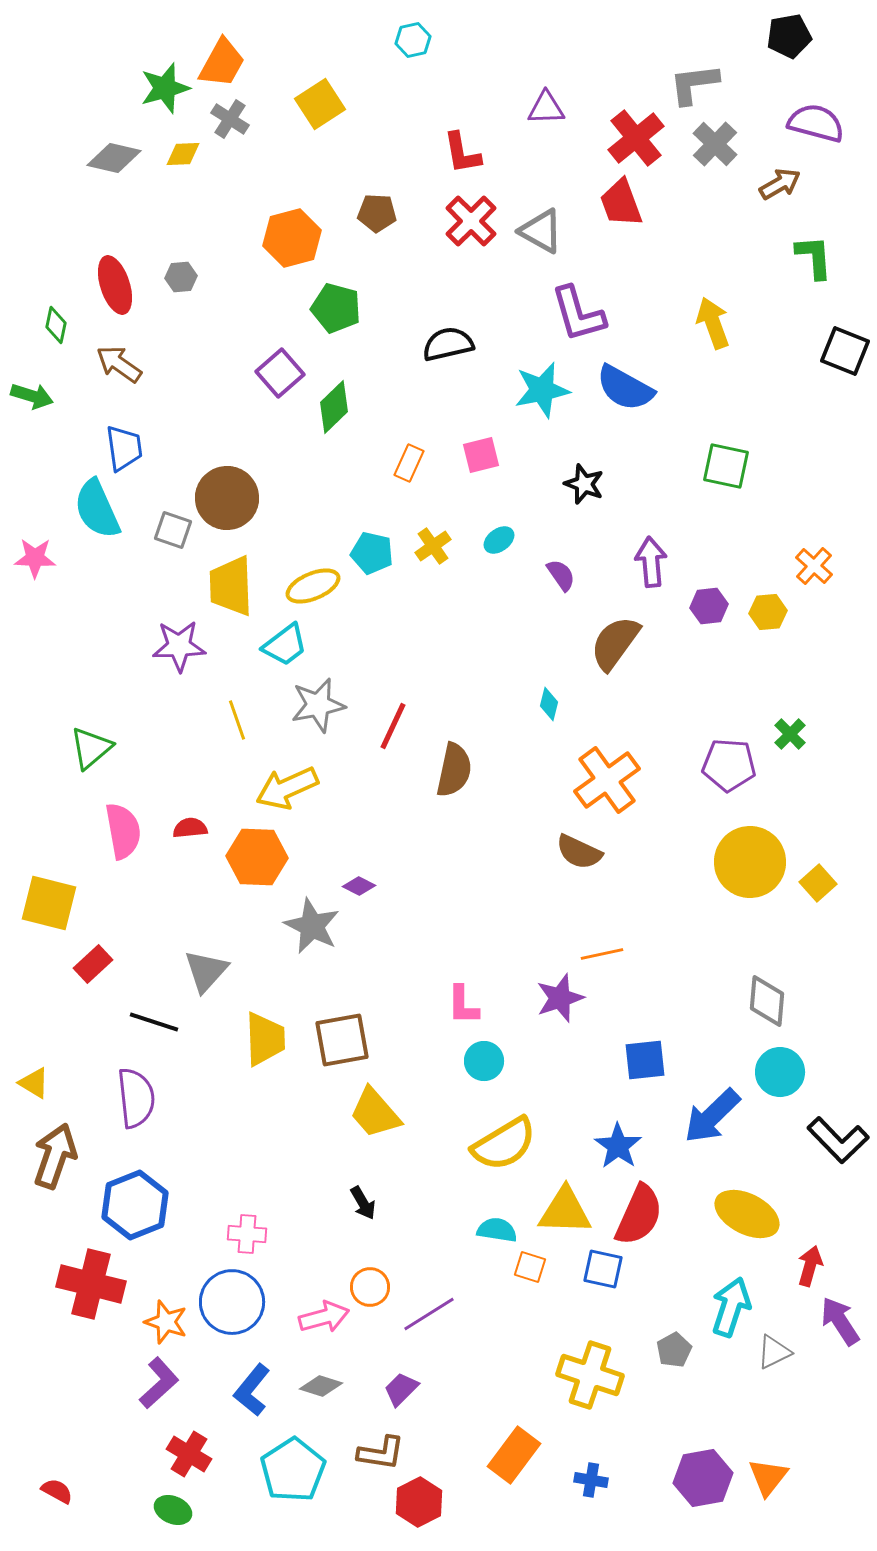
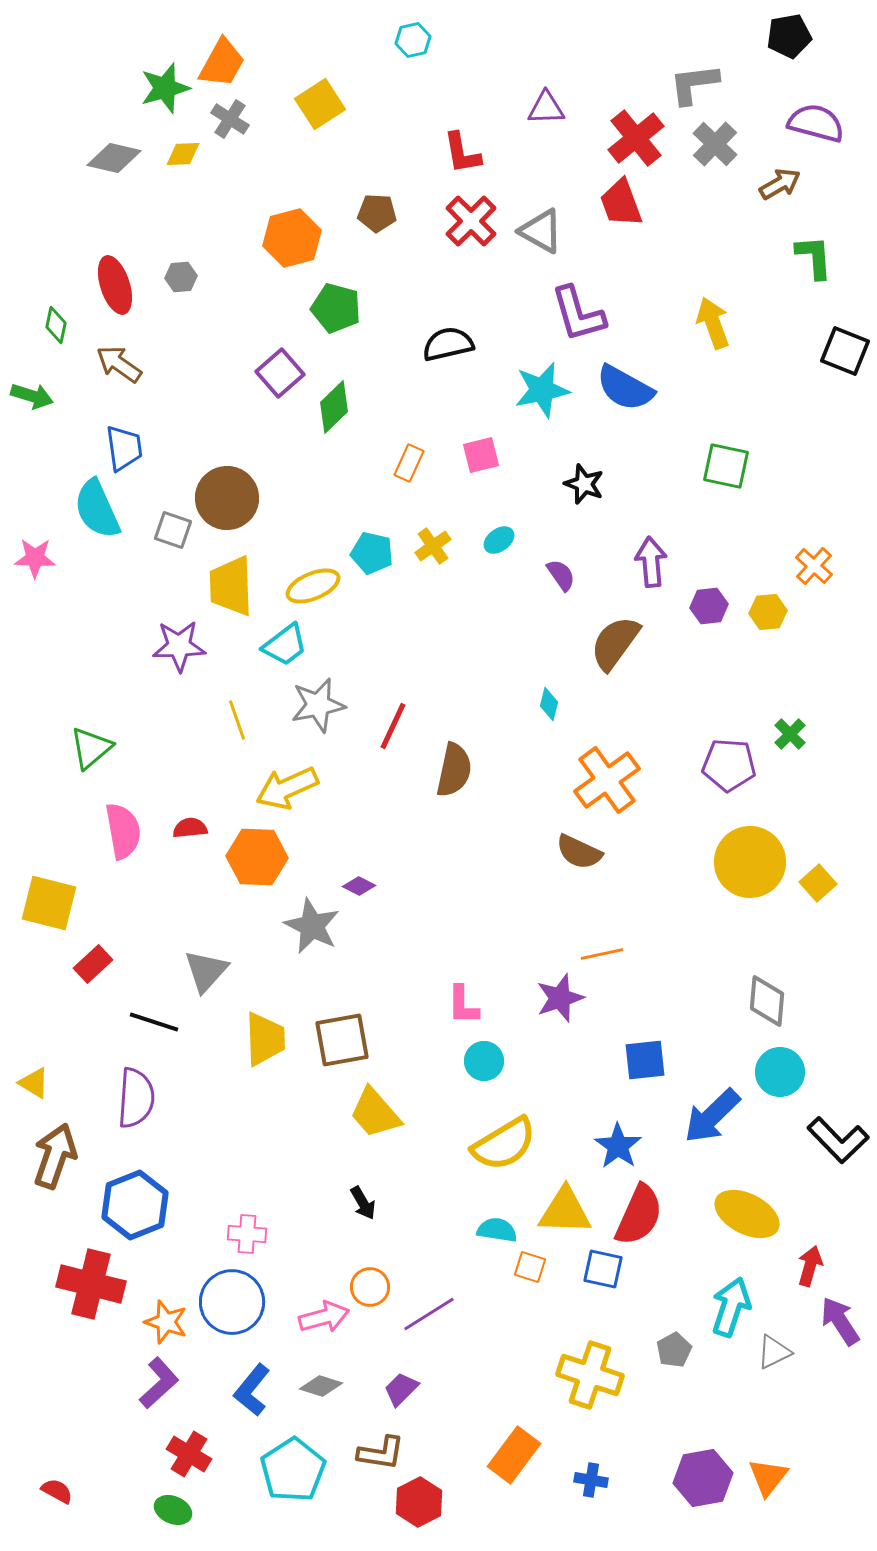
purple semicircle at (136, 1098): rotated 10 degrees clockwise
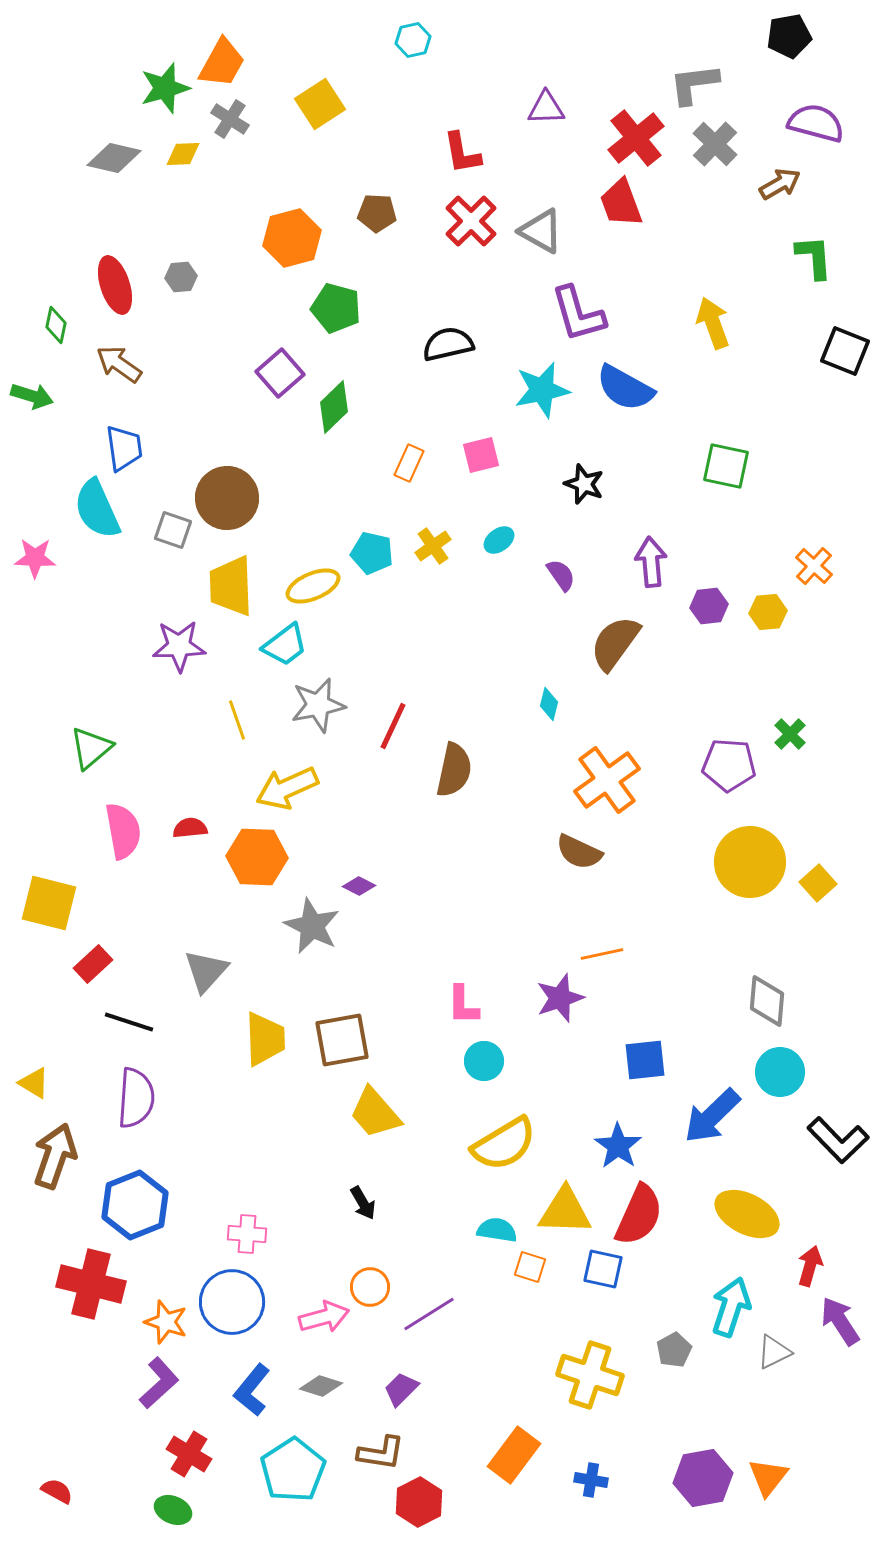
black line at (154, 1022): moved 25 px left
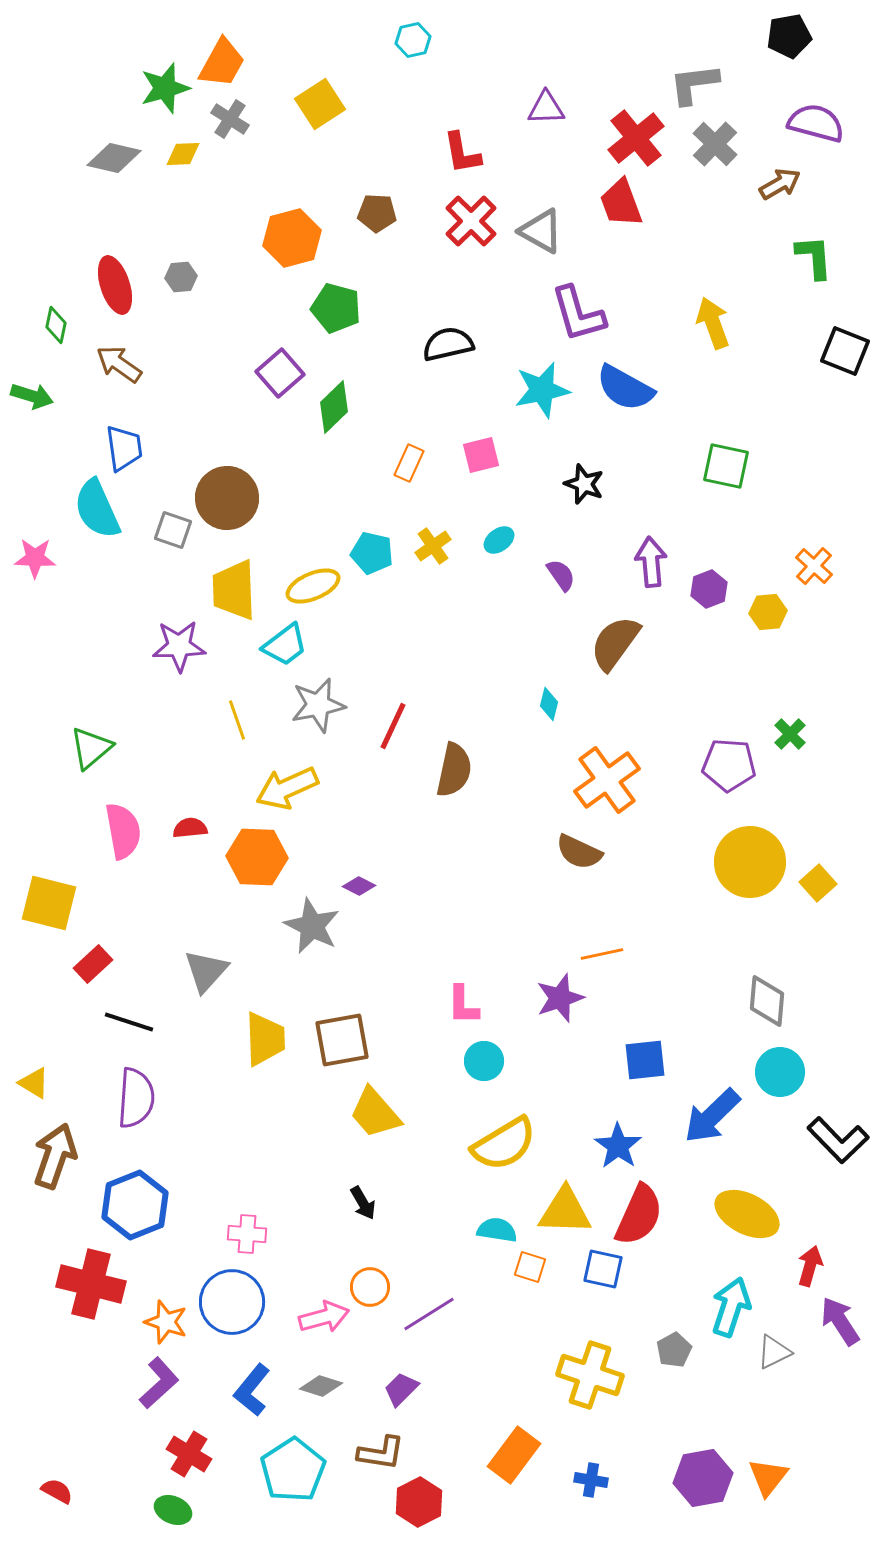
yellow trapezoid at (231, 586): moved 3 px right, 4 px down
purple hexagon at (709, 606): moved 17 px up; rotated 15 degrees counterclockwise
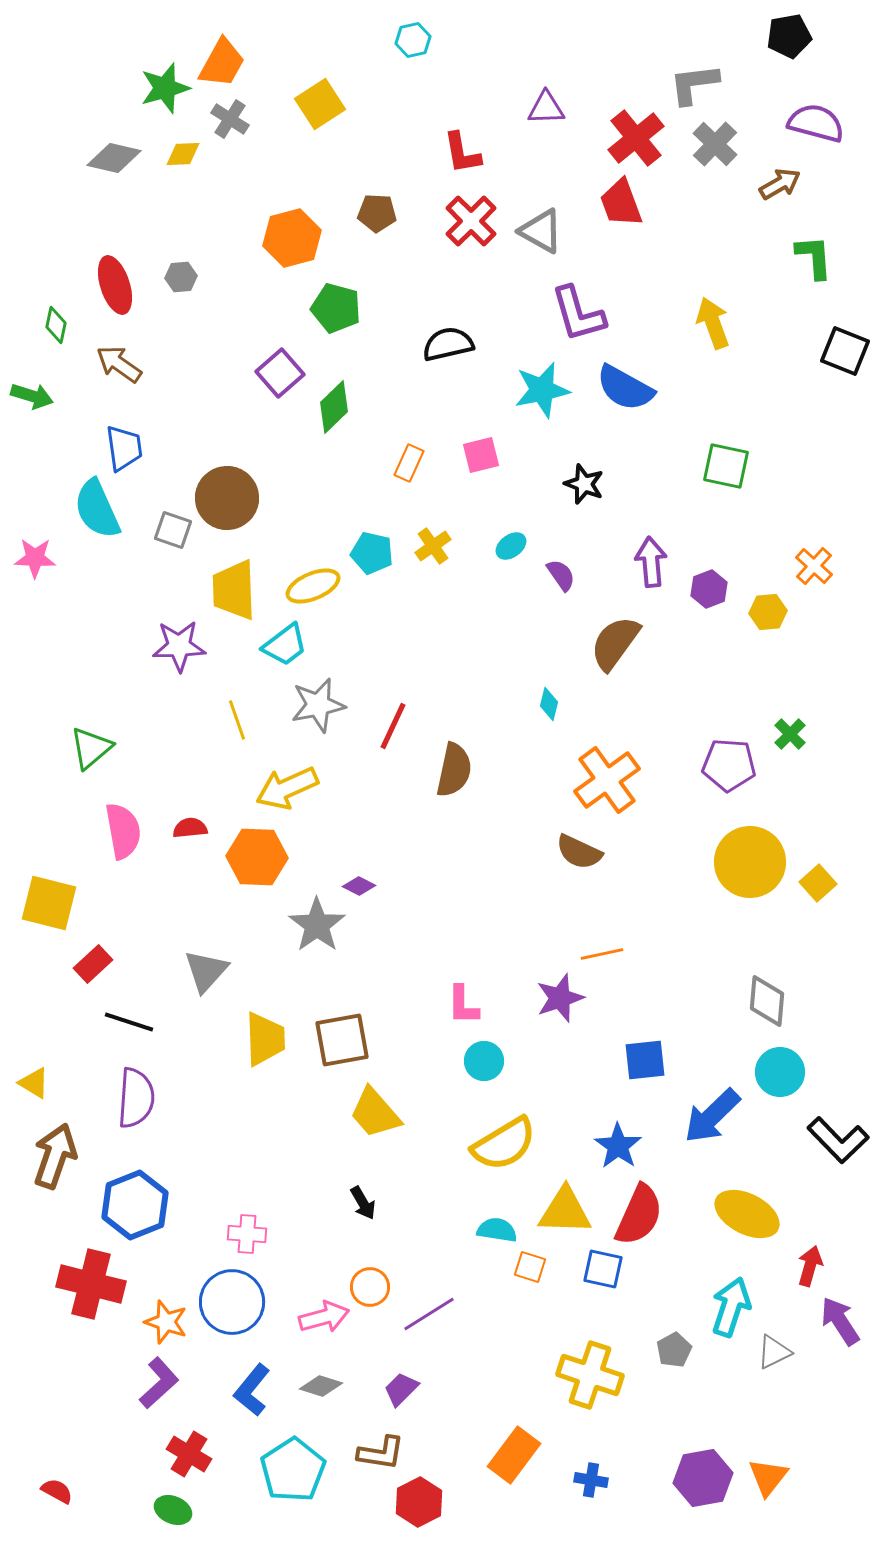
cyan ellipse at (499, 540): moved 12 px right, 6 px down
gray star at (312, 926): moved 5 px right, 1 px up; rotated 10 degrees clockwise
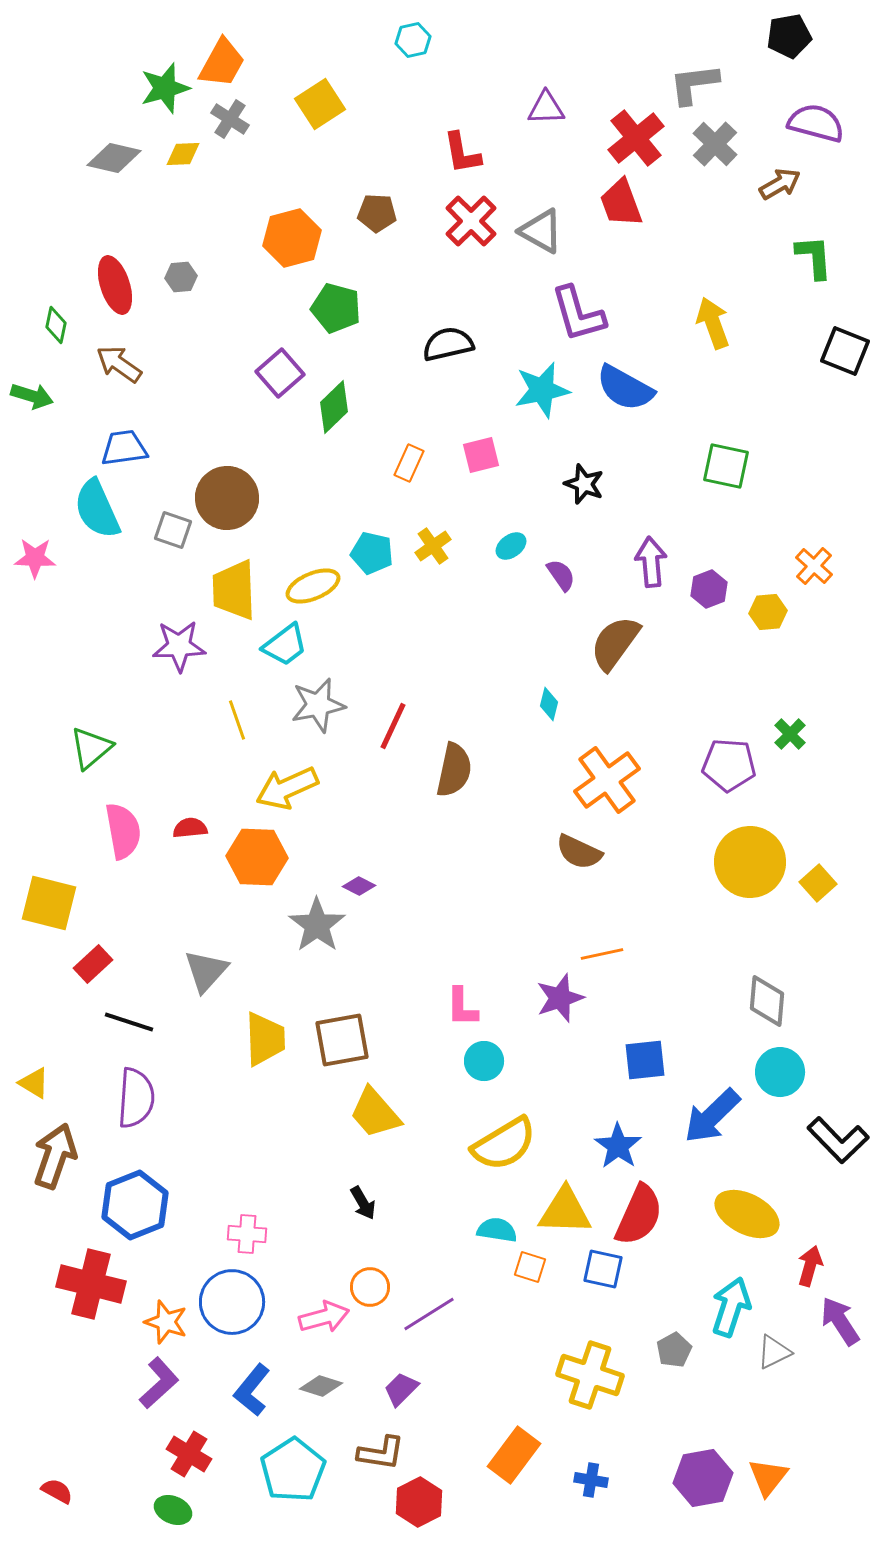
blue trapezoid at (124, 448): rotated 90 degrees counterclockwise
pink L-shape at (463, 1005): moved 1 px left, 2 px down
